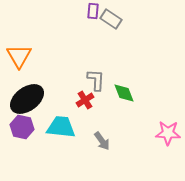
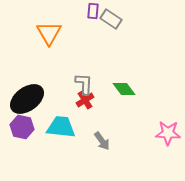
orange triangle: moved 30 px right, 23 px up
gray L-shape: moved 12 px left, 4 px down
green diamond: moved 4 px up; rotated 15 degrees counterclockwise
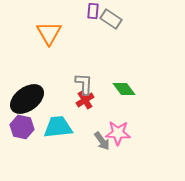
cyan trapezoid: moved 3 px left; rotated 12 degrees counterclockwise
pink star: moved 50 px left
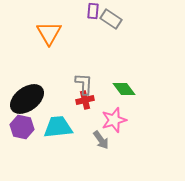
red cross: rotated 18 degrees clockwise
pink star: moved 4 px left, 13 px up; rotated 20 degrees counterclockwise
gray arrow: moved 1 px left, 1 px up
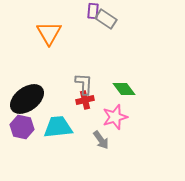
gray rectangle: moved 5 px left
pink star: moved 1 px right, 3 px up
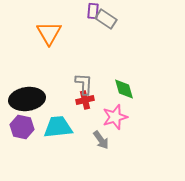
green diamond: rotated 20 degrees clockwise
black ellipse: rotated 28 degrees clockwise
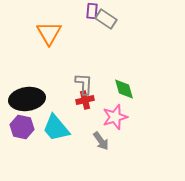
purple rectangle: moved 1 px left
cyan trapezoid: moved 2 px left, 1 px down; rotated 124 degrees counterclockwise
gray arrow: moved 1 px down
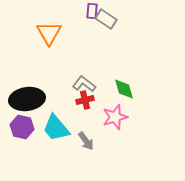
gray L-shape: rotated 55 degrees counterclockwise
gray arrow: moved 15 px left
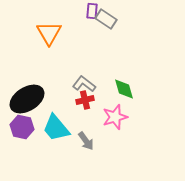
black ellipse: rotated 24 degrees counterclockwise
